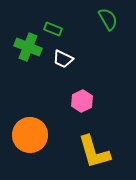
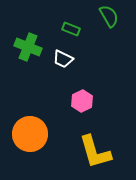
green semicircle: moved 1 px right, 3 px up
green rectangle: moved 18 px right
orange circle: moved 1 px up
yellow L-shape: moved 1 px right
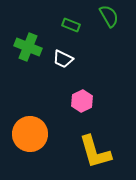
green rectangle: moved 4 px up
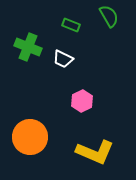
orange circle: moved 3 px down
yellow L-shape: rotated 51 degrees counterclockwise
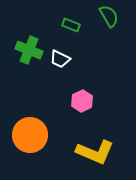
green cross: moved 1 px right, 3 px down
white trapezoid: moved 3 px left
orange circle: moved 2 px up
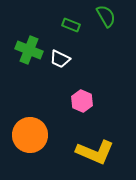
green semicircle: moved 3 px left
pink hexagon: rotated 10 degrees counterclockwise
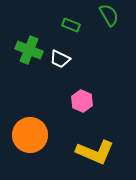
green semicircle: moved 3 px right, 1 px up
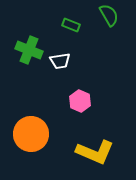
white trapezoid: moved 2 px down; rotated 35 degrees counterclockwise
pink hexagon: moved 2 px left
orange circle: moved 1 px right, 1 px up
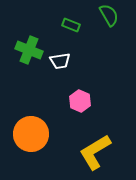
yellow L-shape: rotated 126 degrees clockwise
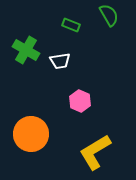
green cross: moved 3 px left; rotated 8 degrees clockwise
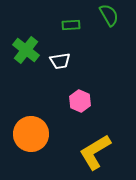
green rectangle: rotated 24 degrees counterclockwise
green cross: rotated 8 degrees clockwise
